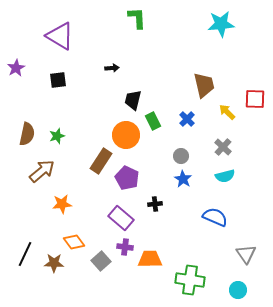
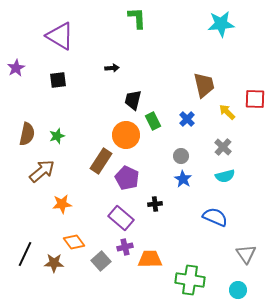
purple cross: rotated 21 degrees counterclockwise
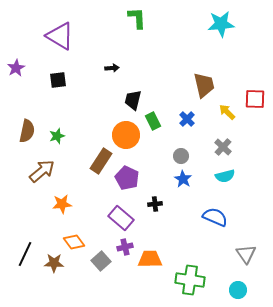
brown semicircle: moved 3 px up
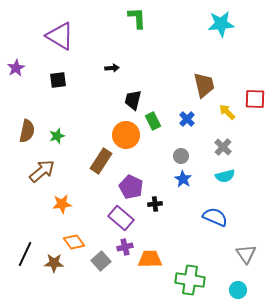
purple pentagon: moved 4 px right, 9 px down
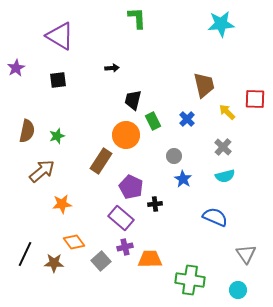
gray circle: moved 7 px left
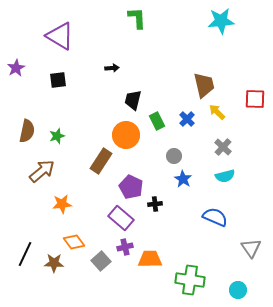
cyan star: moved 3 px up
yellow arrow: moved 10 px left
green rectangle: moved 4 px right
gray triangle: moved 5 px right, 6 px up
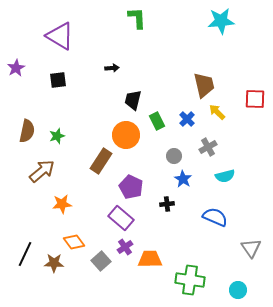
gray cross: moved 15 px left; rotated 18 degrees clockwise
black cross: moved 12 px right
purple cross: rotated 21 degrees counterclockwise
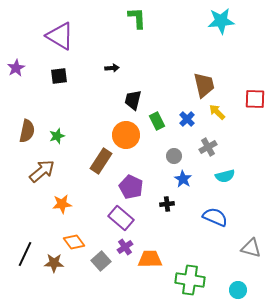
black square: moved 1 px right, 4 px up
gray triangle: rotated 40 degrees counterclockwise
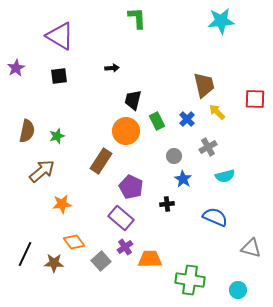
orange circle: moved 4 px up
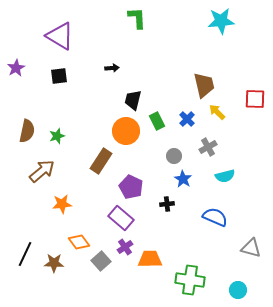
orange diamond: moved 5 px right
